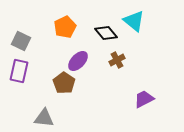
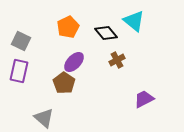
orange pentagon: moved 3 px right
purple ellipse: moved 4 px left, 1 px down
gray triangle: rotated 35 degrees clockwise
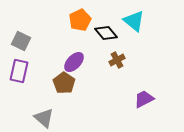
orange pentagon: moved 12 px right, 7 px up
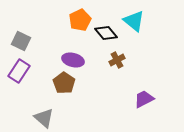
purple ellipse: moved 1 px left, 2 px up; rotated 60 degrees clockwise
purple rectangle: rotated 20 degrees clockwise
